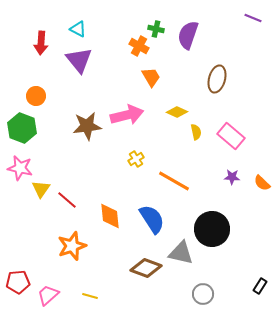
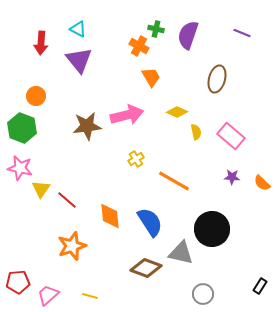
purple line: moved 11 px left, 15 px down
blue semicircle: moved 2 px left, 3 px down
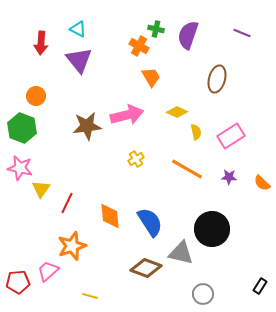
pink rectangle: rotated 72 degrees counterclockwise
purple star: moved 3 px left
orange line: moved 13 px right, 12 px up
red line: moved 3 px down; rotated 75 degrees clockwise
pink trapezoid: moved 24 px up
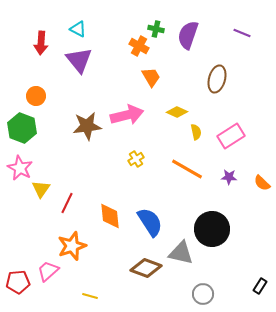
pink star: rotated 15 degrees clockwise
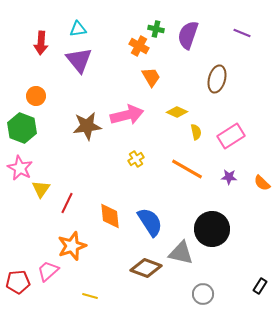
cyan triangle: rotated 36 degrees counterclockwise
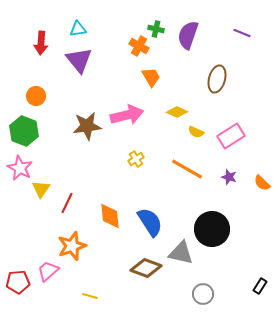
green hexagon: moved 2 px right, 3 px down
yellow semicircle: rotated 126 degrees clockwise
purple star: rotated 14 degrees clockwise
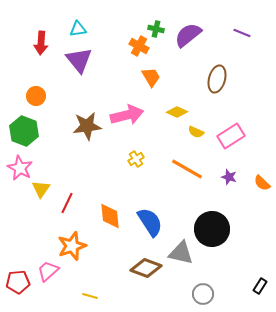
purple semicircle: rotated 32 degrees clockwise
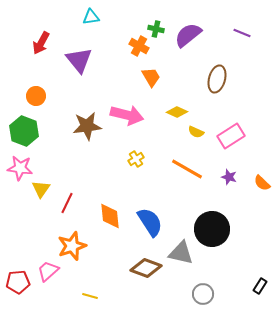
cyan triangle: moved 13 px right, 12 px up
red arrow: rotated 25 degrees clockwise
pink arrow: rotated 28 degrees clockwise
pink star: rotated 20 degrees counterclockwise
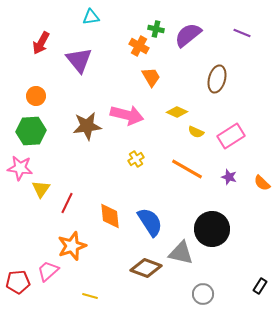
green hexagon: moved 7 px right; rotated 24 degrees counterclockwise
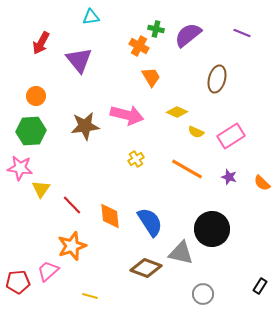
brown star: moved 2 px left
red line: moved 5 px right, 2 px down; rotated 70 degrees counterclockwise
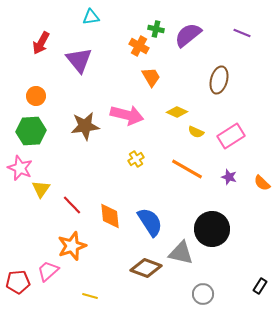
brown ellipse: moved 2 px right, 1 px down
pink star: rotated 15 degrees clockwise
